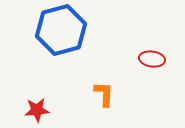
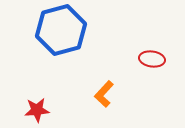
orange L-shape: rotated 140 degrees counterclockwise
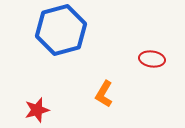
orange L-shape: rotated 12 degrees counterclockwise
red star: rotated 10 degrees counterclockwise
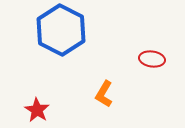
blue hexagon: rotated 18 degrees counterclockwise
red star: rotated 25 degrees counterclockwise
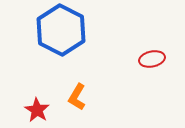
red ellipse: rotated 20 degrees counterclockwise
orange L-shape: moved 27 px left, 3 px down
